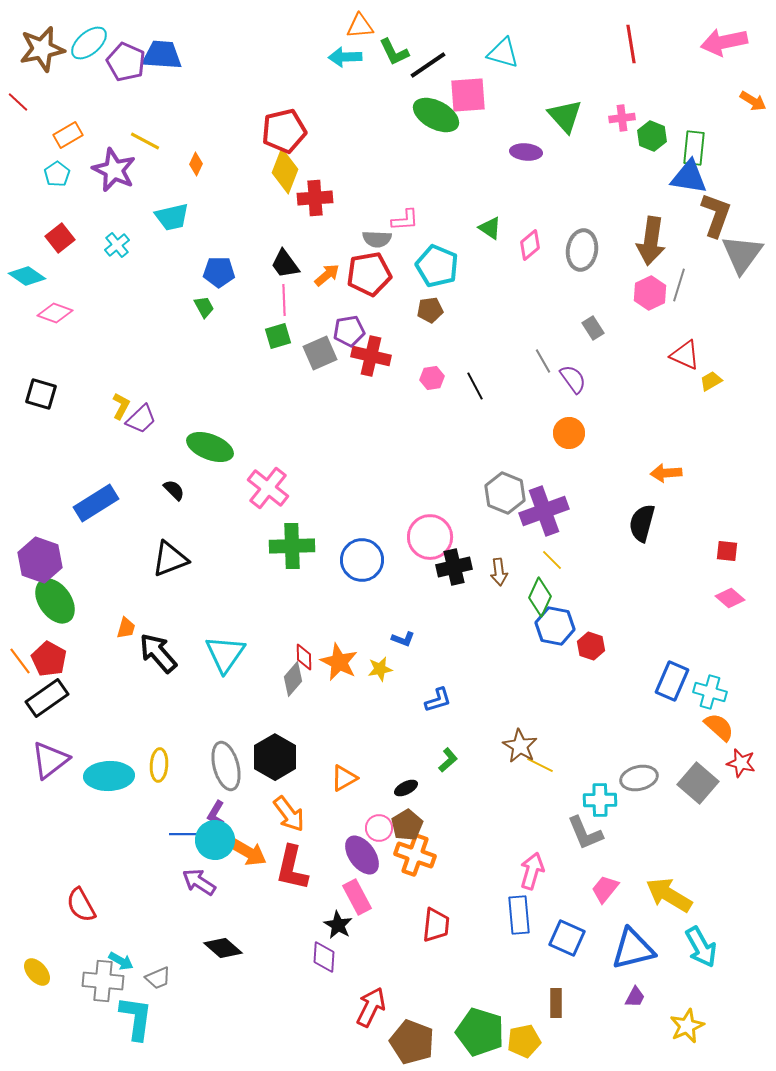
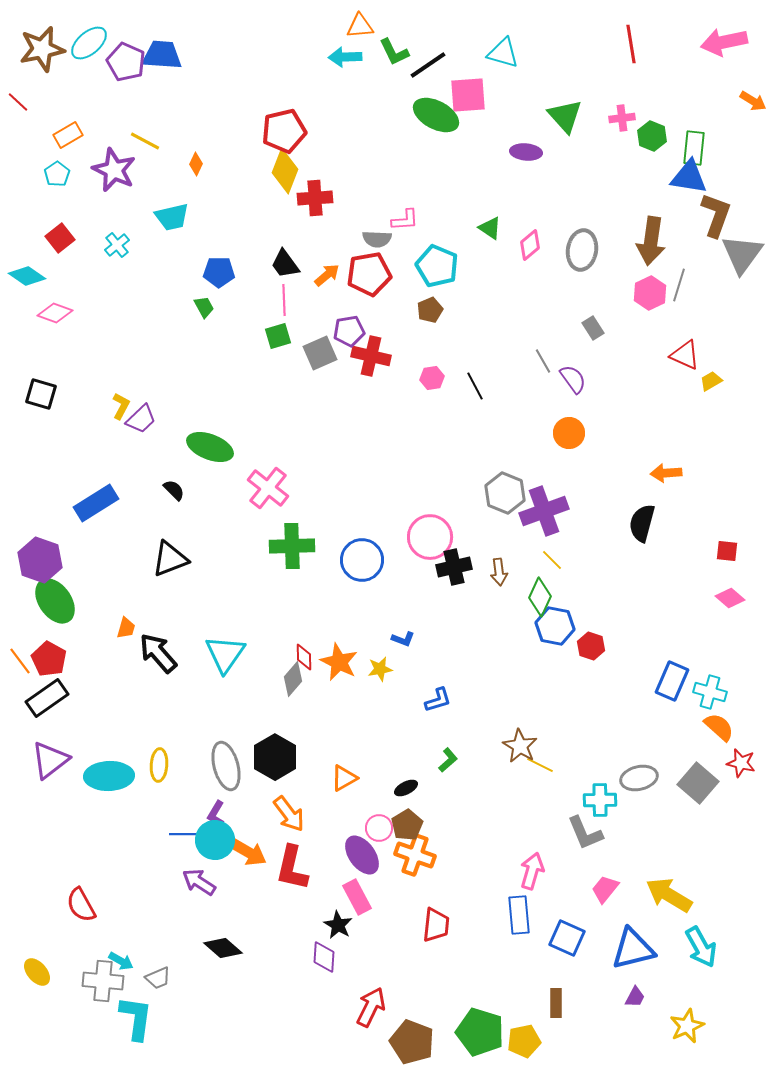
brown pentagon at (430, 310): rotated 15 degrees counterclockwise
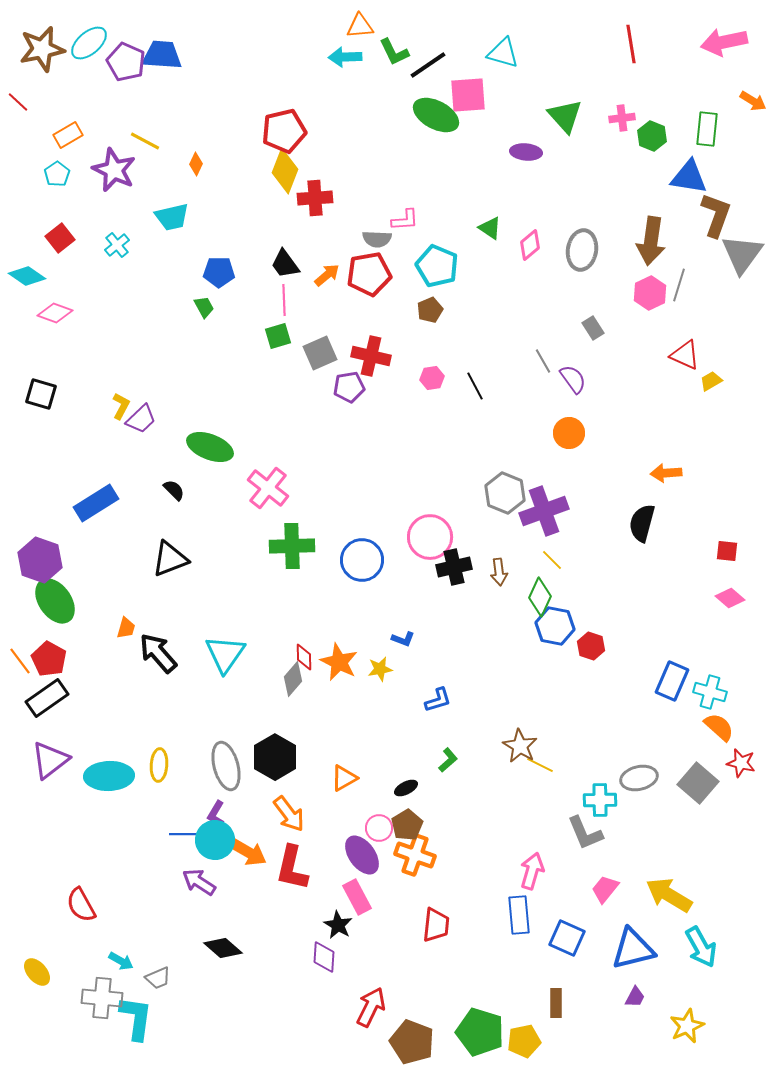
green rectangle at (694, 148): moved 13 px right, 19 px up
purple pentagon at (349, 331): moved 56 px down
gray cross at (103, 981): moved 1 px left, 17 px down
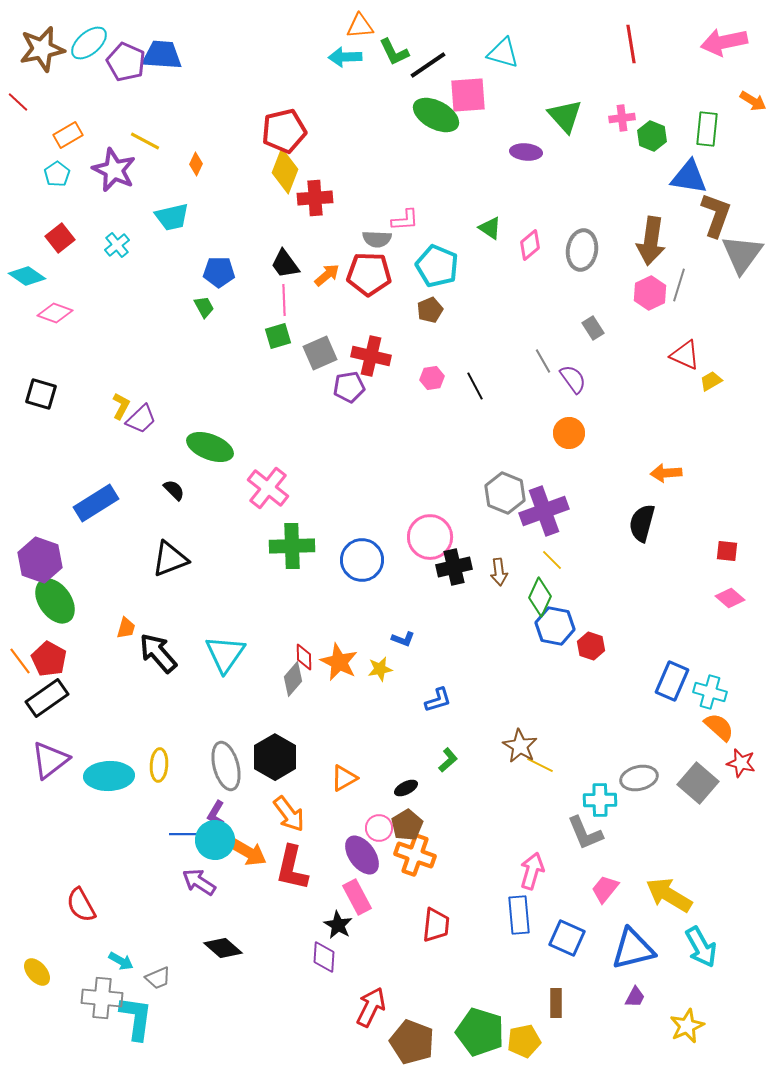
red pentagon at (369, 274): rotated 12 degrees clockwise
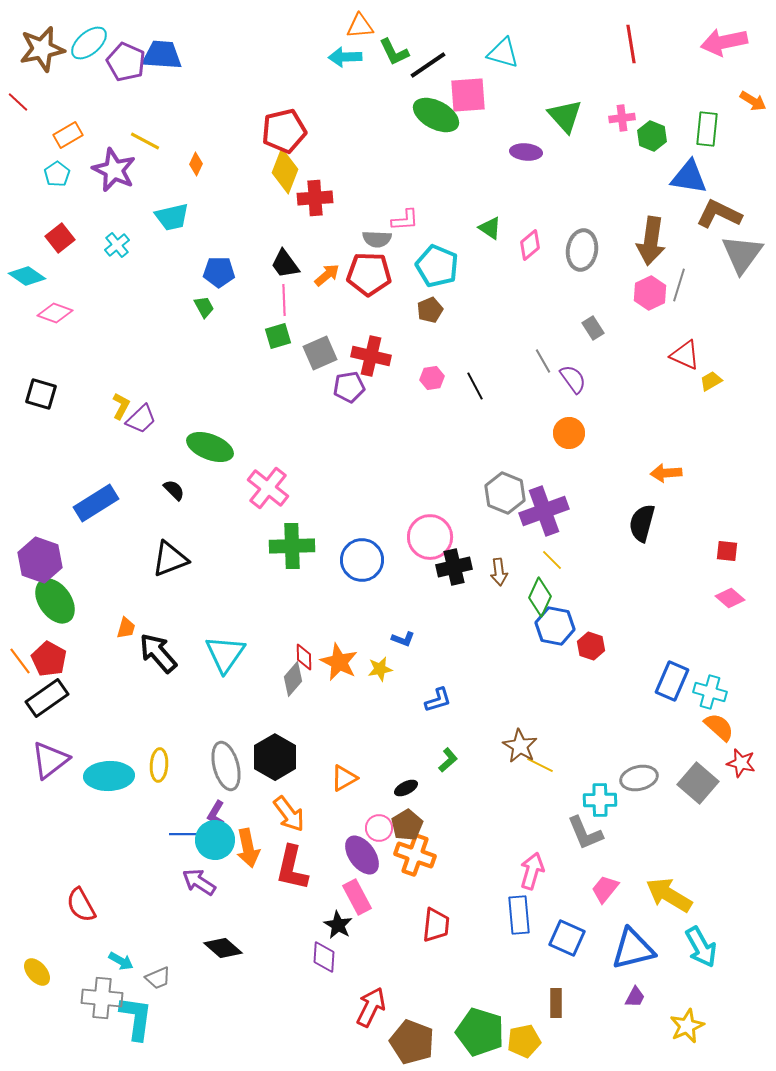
brown L-shape at (716, 215): moved 3 px right, 1 px up; rotated 84 degrees counterclockwise
orange arrow at (248, 852): moved 4 px up; rotated 48 degrees clockwise
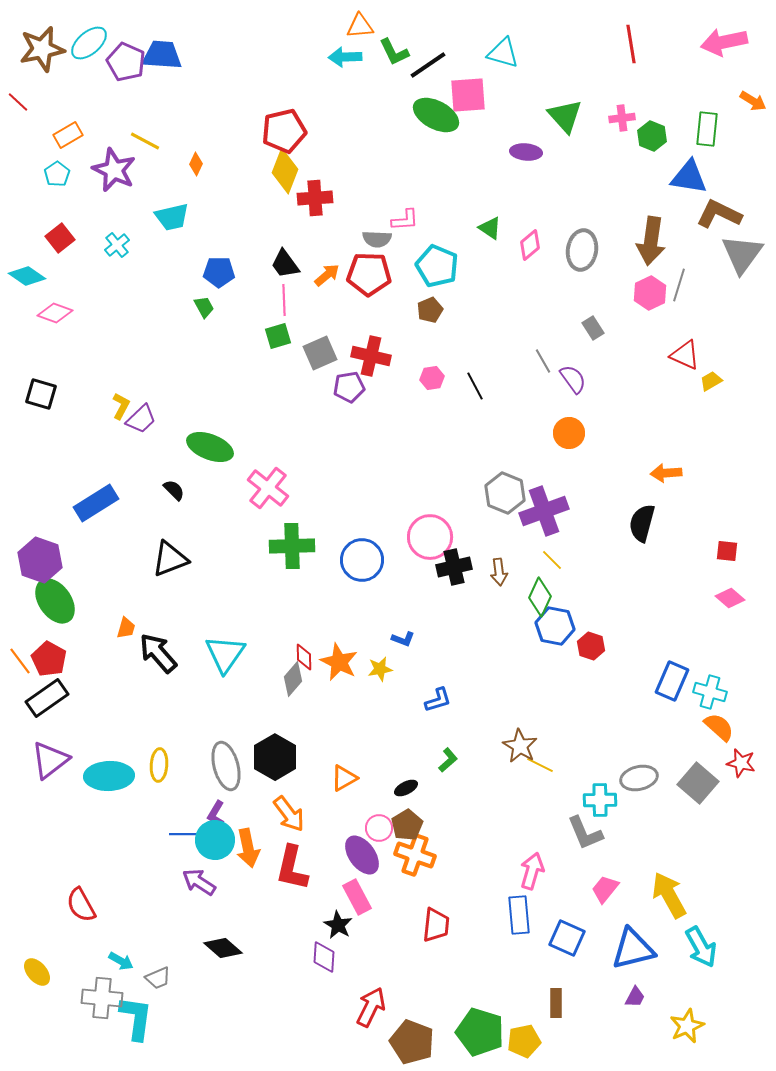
yellow arrow at (669, 895): rotated 30 degrees clockwise
